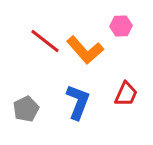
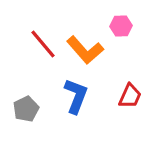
red line: moved 2 px left, 3 px down; rotated 12 degrees clockwise
red trapezoid: moved 4 px right, 2 px down
blue L-shape: moved 2 px left, 6 px up
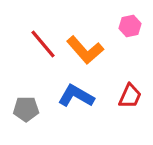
pink hexagon: moved 9 px right; rotated 10 degrees counterclockwise
blue L-shape: rotated 81 degrees counterclockwise
gray pentagon: rotated 25 degrees clockwise
